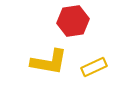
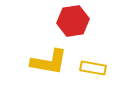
yellow rectangle: moved 1 px left, 1 px down; rotated 35 degrees clockwise
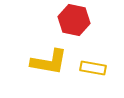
red hexagon: moved 1 px right, 1 px up; rotated 20 degrees clockwise
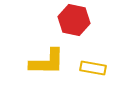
yellow L-shape: moved 2 px left; rotated 9 degrees counterclockwise
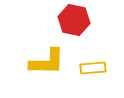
yellow rectangle: rotated 15 degrees counterclockwise
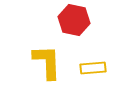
yellow L-shape: rotated 93 degrees counterclockwise
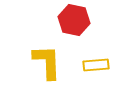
yellow rectangle: moved 3 px right, 3 px up
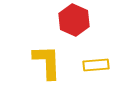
red hexagon: rotated 12 degrees clockwise
